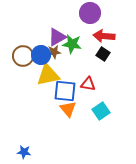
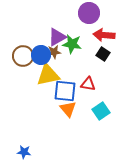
purple circle: moved 1 px left
red arrow: moved 1 px up
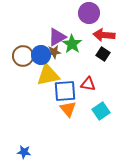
green star: rotated 24 degrees clockwise
blue square: rotated 10 degrees counterclockwise
